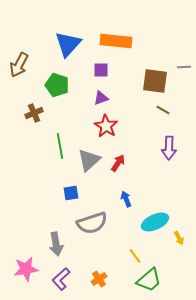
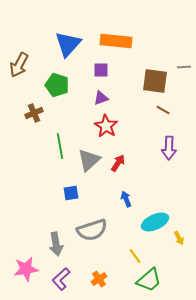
gray semicircle: moved 7 px down
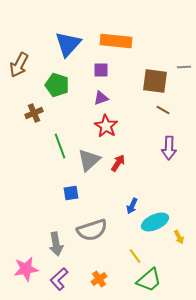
green line: rotated 10 degrees counterclockwise
blue arrow: moved 6 px right, 7 px down; rotated 133 degrees counterclockwise
yellow arrow: moved 1 px up
purple L-shape: moved 2 px left
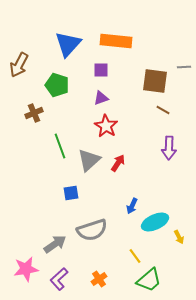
gray arrow: moved 1 px left; rotated 115 degrees counterclockwise
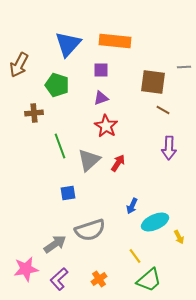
orange rectangle: moved 1 px left
brown square: moved 2 px left, 1 px down
brown cross: rotated 18 degrees clockwise
blue square: moved 3 px left
gray semicircle: moved 2 px left
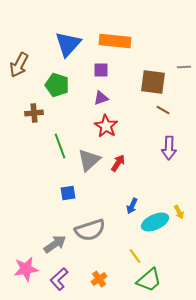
yellow arrow: moved 25 px up
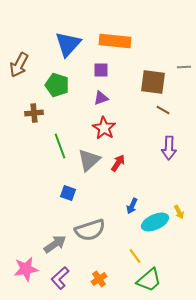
red star: moved 2 px left, 2 px down
blue square: rotated 28 degrees clockwise
purple L-shape: moved 1 px right, 1 px up
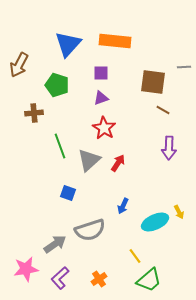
purple square: moved 3 px down
blue arrow: moved 9 px left
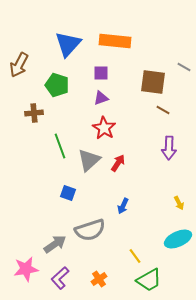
gray line: rotated 32 degrees clockwise
yellow arrow: moved 9 px up
cyan ellipse: moved 23 px right, 17 px down
green trapezoid: rotated 12 degrees clockwise
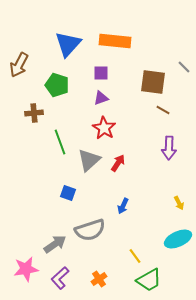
gray line: rotated 16 degrees clockwise
green line: moved 4 px up
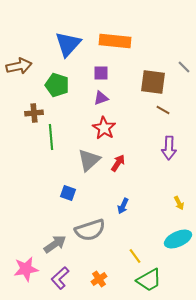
brown arrow: moved 1 px down; rotated 130 degrees counterclockwise
green line: moved 9 px left, 5 px up; rotated 15 degrees clockwise
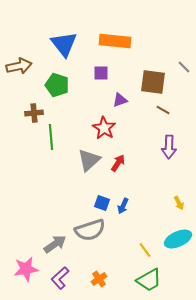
blue triangle: moved 4 px left; rotated 20 degrees counterclockwise
purple triangle: moved 19 px right, 2 px down
purple arrow: moved 1 px up
blue square: moved 34 px right, 10 px down
yellow line: moved 10 px right, 6 px up
